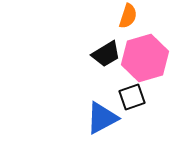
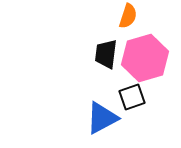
black trapezoid: rotated 128 degrees clockwise
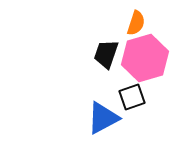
orange semicircle: moved 8 px right, 7 px down
black trapezoid: rotated 12 degrees clockwise
blue triangle: moved 1 px right
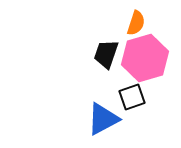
blue triangle: moved 1 px down
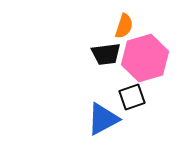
orange semicircle: moved 12 px left, 3 px down
black trapezoid: rotated 116 degrees counterclockwise
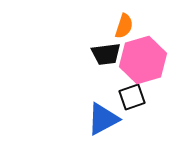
pink hexagon: moved 2 px left, 2 px down
